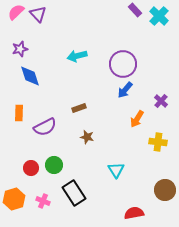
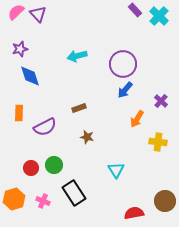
brown circle: moved 11 px down
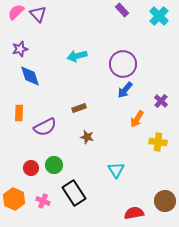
purple rectangle: moved 13 px left
orange hexagon: rotated 20 degrees counterclockwise
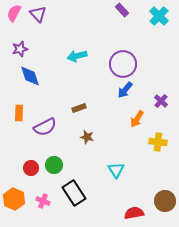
pink semicircle: moved 2 px left, 1 px down; rotated 18 degrees counterclockwise
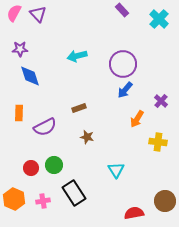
cyan cross: moved 3 px down
purple star: rotated 14 degrees clockwise
pink cross: rotated 32 degrees counterclockwise
